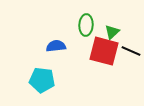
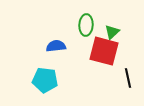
black line: moved 3 px left, 27 px down; rotated 54 degrees clockwise
cyan pentagon: moved 3 px right
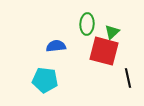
green ellipse: moved 1 px right, 1 px up
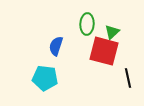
blue semicircle: rotated 66 degrees counterclockwise
cyan pentagon: moved 2 px up
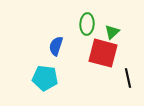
red square: moved 1 px left, 2 px down
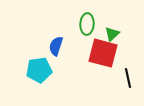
green triangle: moved 2 px down
cyan pentagon: moved 6 px left, 8 px up; rotated 15 degrees counterclockwise
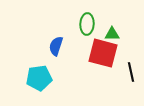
green triangle: rotated 42 degrees clockwise
cyan pentagon: moved 8 px down
black line: moved 3 px right, 6 px up
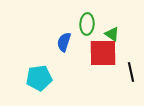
green triangle: rotated 35 degrees clockwise
blue semicircle: moved 8 px right, 4 px up
red square: rotated 16 degrees counterclockwise
